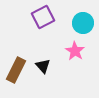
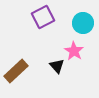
pink star: moved 1 px left
black triangle: moved 14 px right
brown rectangle: moved 1 px down; rotated 20 degrees clockwise
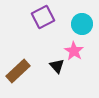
cyan circle: moved 1 px left, 1 px down
brown rectangle: moved 2 px right
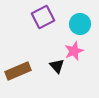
cyan circle: moved 2 px left
pink star: rotated 18 degrees clockwise
brown rectangle: rotated 20 degrees clockwise
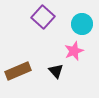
purple square: rotated 20 degrees counterclockwise
cyan circle: moved 2 px right
black triangle: moved 1 px left, 5 px down
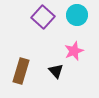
cyan circle: moved 5 px left, 9 px up
brown rectangle: moved 3 px right; rotated 50 degrees counterclockwise
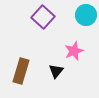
cyan circle: moved 9 px right
black triangle: rotated 21 degrees clockwise
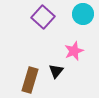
cyan circle: moved 3 px left, 1 px up
brown rectangle: moved 9 px right, 9 px down
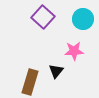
cyan circle: moved 5 px down
pink star: rotated 18 degrees clockwise
brown rectangle: moved 2 px down
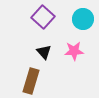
black triangle: moved 12 px left, 19 px up; rotated 21 degrees counterclockwise
brown rectangle: moved 1 px right, 1 px up
